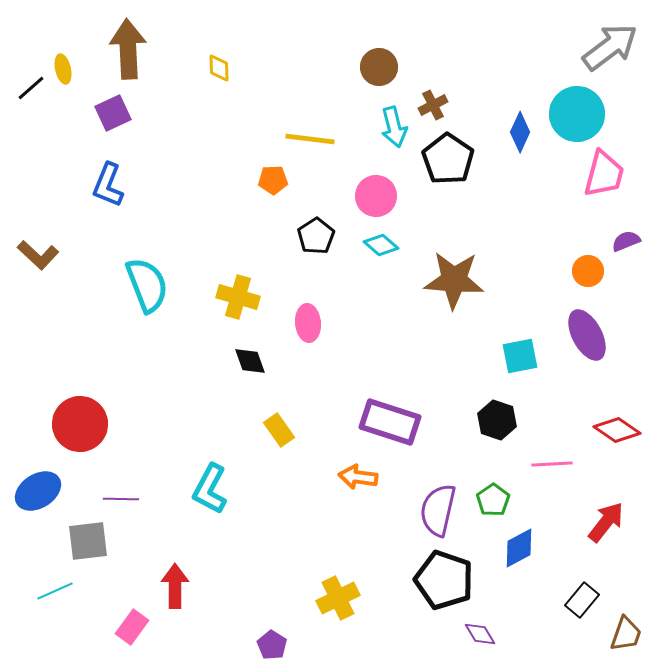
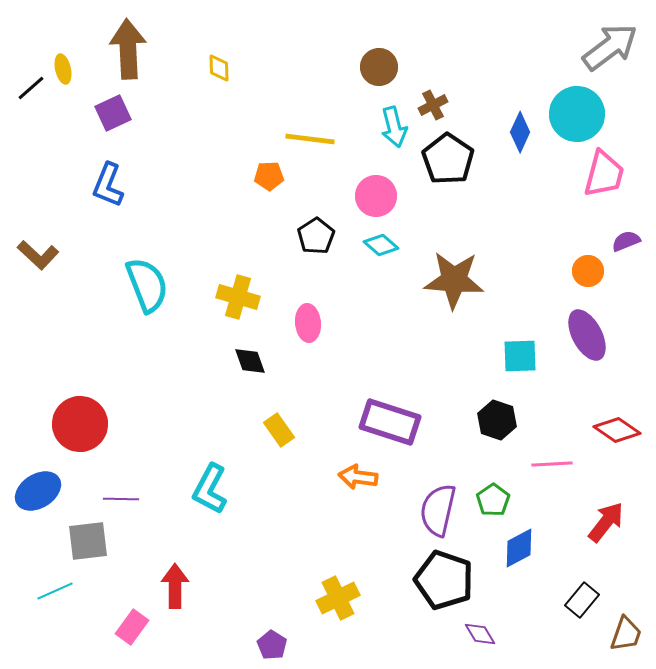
orange pentagon at (273, 180): moved 4 px left, 4 px up
cyan square at (520, 356): rotated 9 degrees clockwise
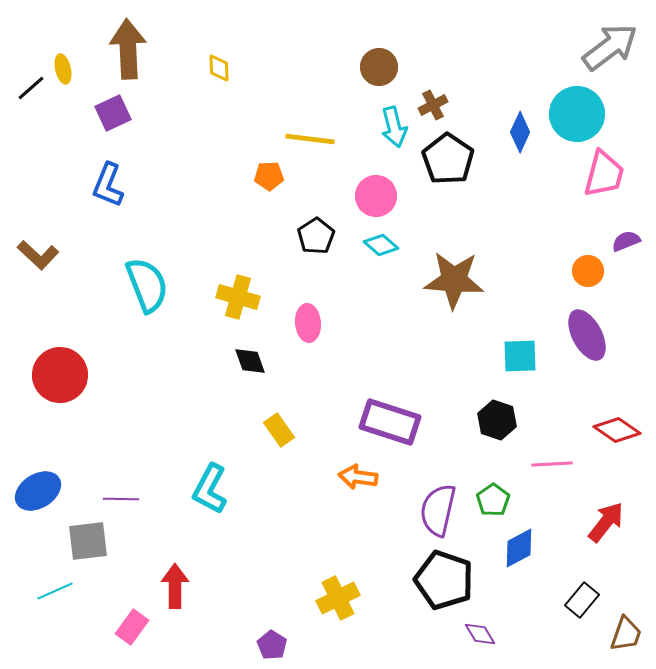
red circle at (80, 424): moved 20 px left, 49 px up
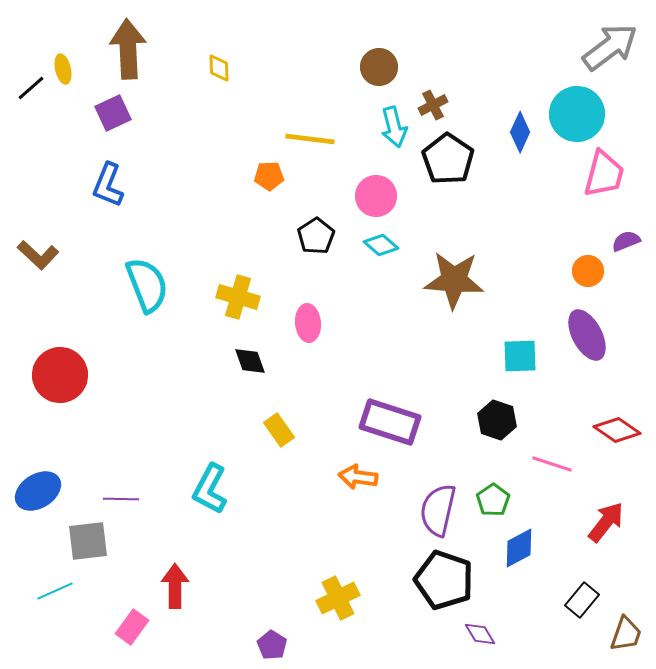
pink line at (552, 464): rotated 21 degrees clockwise
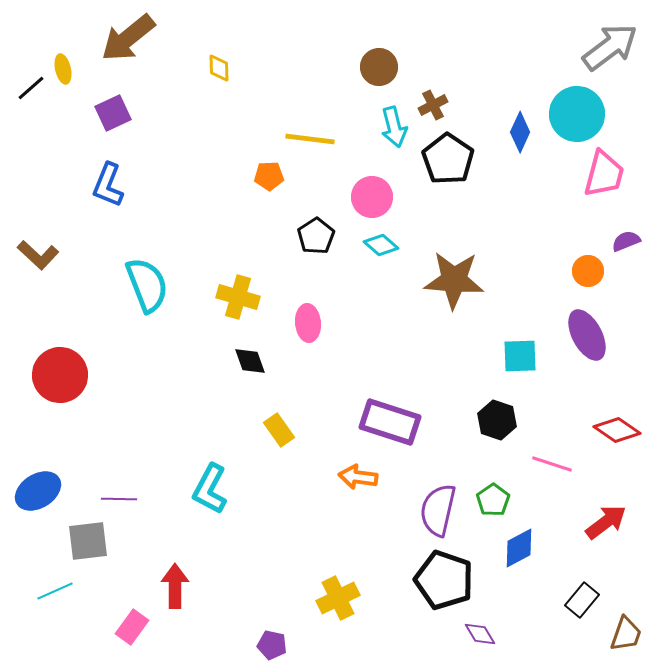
brown arrow at (128, 49): moved 11 px up; rotated 126 degrees counterclockwise
pink circle at (376, 196): moved 4 px left, 1 px down
purple line at (121, 499): moved 2 px left
red arrow at (606, 522): rotated 15 degrees clockwise
purple pentagon at (272, 645): rotated 20 degrees counterclockwise
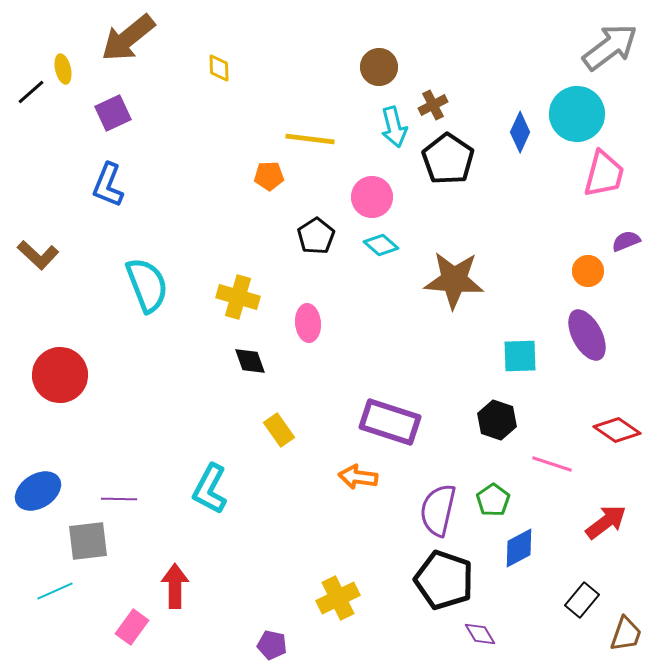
black line at (31, 88): moved 4 px down
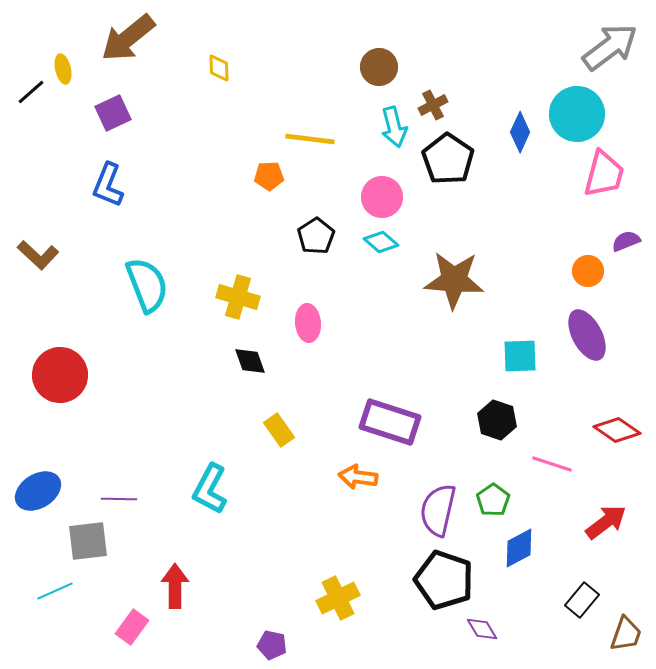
pink circle at (372, 197): moved 10 px right
cyan diamond at (381, 245): moved 3 px up
purple diamond at (480, 634): moved 2 px right, 5 px up
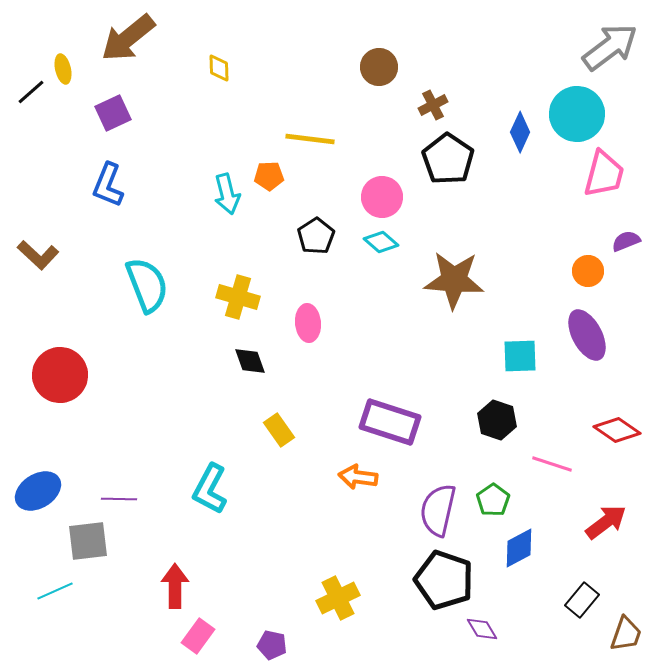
cyan arrow at (394, 127): moved 167 px left, 67 px down
pink rectangle at (132, 627): moved 66 px right, 9 px down
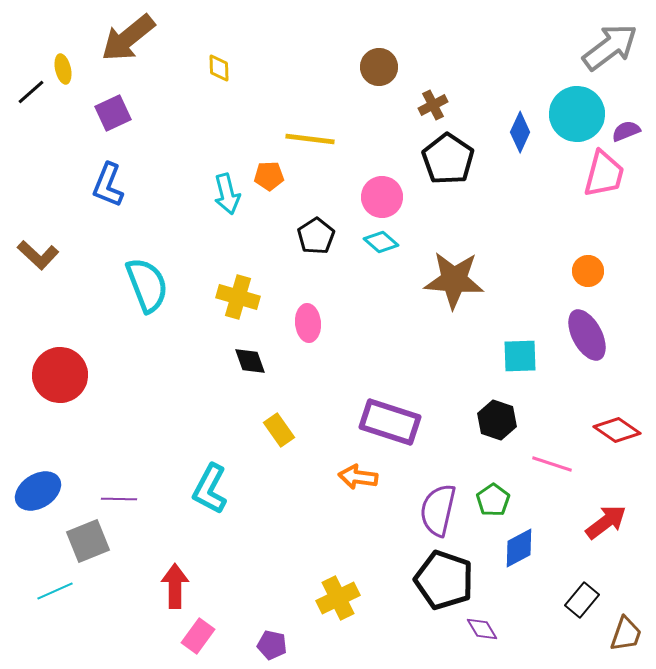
purple semicircle at (626, 241): moved 110 px up
gray square at (88, 541): rotated 15 degrees counterclockwise
